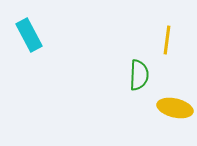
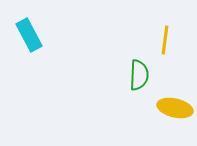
yellow line: moved 2 px left
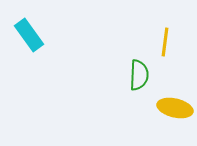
cyan rectangle: rotated 8 degrees counterclockwise
yellow line: moved 2 px down
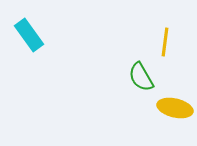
green semicircle: moved 2 px right, 2 px down; rotated 148 degrees clockwise
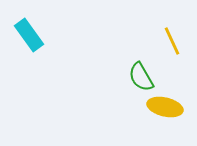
yellow line: moved 7 px right, 1 px up; rotated 32 degrees counterclockwise
yellow ellipse: moved 10 px left, 1 px up
